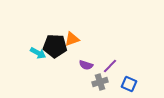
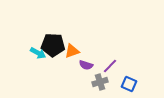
orange triangle: moved 12 px down
black pentagon: moved 2 px left, 1 px up
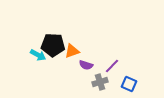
cyan arrow: moved 2 px down
purple line: moved 2 px right
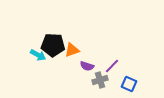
orange triangle: moved 1 px up
purple semicircle: moved 1 px right, 1 px down
gray cross: moved 2 px up
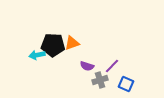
orange triangle: moved 7 px up
cyan arrow: moved 1 px left; rotated 140 degrees clockwise
blue square: moved 3 px left
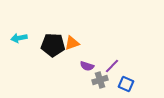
cyan arrow: moved 18 px left, 17 px up
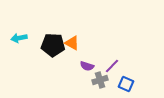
orange triangle: rotated 49 degrees clockwise
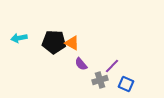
black pentagon: moved 1 px right, 3 px up
purple semicircle: moved 6 px left, 2 px up; rotated 32 degrees clockwise
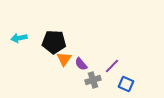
orange triangle: moved 8 px left, 16 px down; rotated 35 degrees clockwise
gray cross: moved 7 px left
